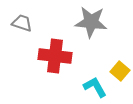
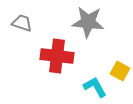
gray star: moved 3 px left
red cross: moved 2 px right
yellow square: rotated 12 degrees counterclockwise
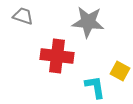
gray trapezoid: moved 1 px right, 7 px up
cyan L-shape: rotated 20 degrees clockwise
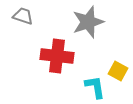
gray star: rotated 24 degrees counterclockwise
yellow square: moved 2 px left
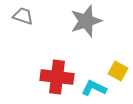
gray star: moved 2 px left, 1 px up
red cross: moved 21 px down
cyan L-shape: moved 1 px left, 1 px down; rotated 55 degrees counterclockwise
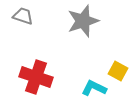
gray star: moved 3 px left
red cross: moved 21 px left; rotated 12 degrees clockwise
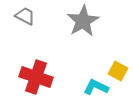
gray trapezoid: moved 2 px right; rotated 10 degrees clockwise
gray star: rotated 12 degrees counterclockwise
cyan L-shape: moved 2 px right, 1 px up
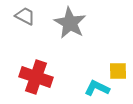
gray star: moved 13 px left, 2 px down; rotated 12 degrees counterclockwise
yellow square: rotated 30 degrees counterclockwise
cyan L-shape: moved 1 px right, 1 px down
